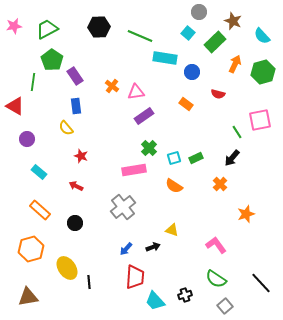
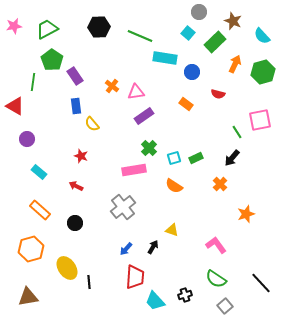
yellow semicircle at (66, 128): moved 26 px right, 4 px up
black arrow at (153, 247): rotated 40 degrees counterclockwise
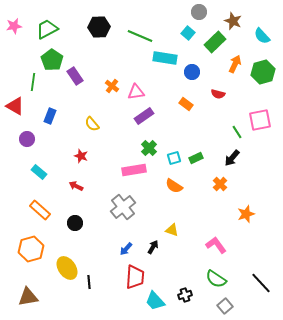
blue rectangle at (76, 106): moved 26 px left, 10 px down; rotated 28 degrees clockwise
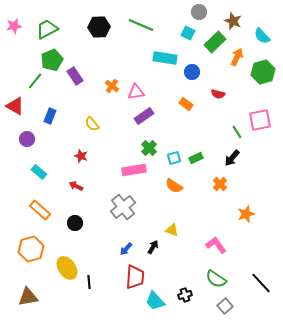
cyan square at (188, 33): rotated 16 degrees counterclockwise
green line at (140, 36): moved 1 px right, 11 px up
green pentagon at (52, 60): rotated 15 degrees clockwise
orange arrow at (235, 64): moved 2 px right, 7 px up
green line at (33, 82): moved 2 px right, 1 px up; rotated 30 degrees clockwise
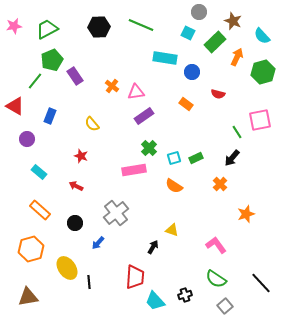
gray cross at (123, 207): moved 7 px left, 6 px down
blue arrow at (126, 249): moved 28 px left, 6 px up
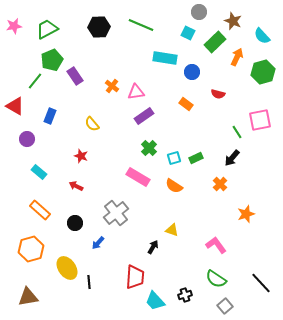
pink rectangle at (134, 170): moved 4 px right, 7 px down; rotated 40 degrees clockwise
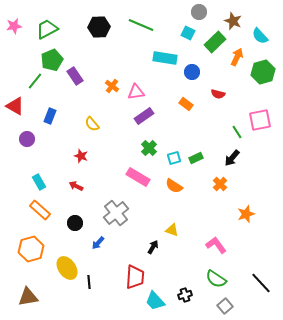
cyan semicircle at (262, 36): moved 2 px left
cyan rectangle at (39, 172): moved 10 px down; rotated 21 degrees clockwise
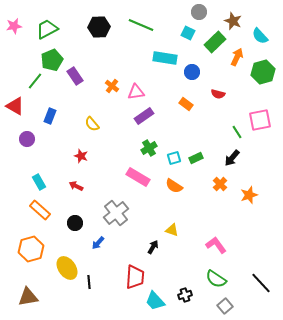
green cross at (149, 148): rotated 14 degrees clockwise
orange star at (246, 214): moved 3 px right, 19 px up
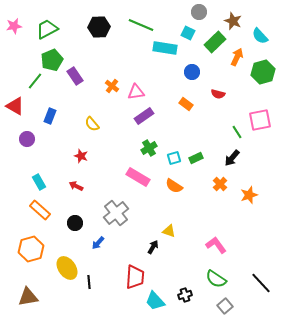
cyan rectangle at (165, 58): moved 10 px up
yellow triangle at (172, 230): moved 3 px left, 1 px down
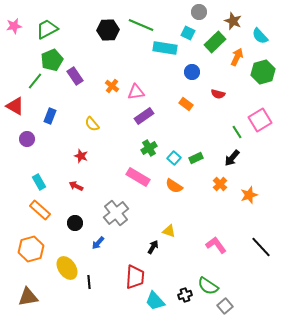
black hexagon at (99, 27): moved 9 px right, 3 px down
pink square at (260, 120): rotated 20 degrees counterclockwise
cyan square at (174, 158): rotated 32 degrees counterclockwise
green semicircle at (216, 279): moved 8 px left, 7 px down
black line at (261, 283): moved 36 px up
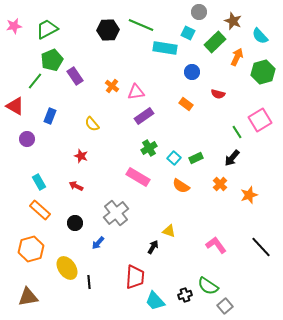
orange semicircle at (174, 186): moved 7 px right
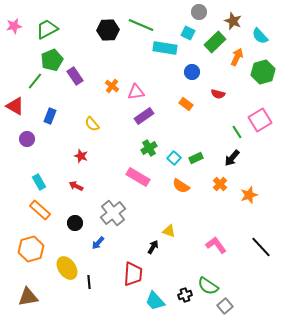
gray cross at (116, 213): moved 3 px left
red trapezoid at (135, 277): moved 2 px left, 3 px up
